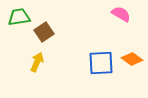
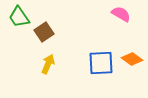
green trapezoid: rotated 115 degrees counterclockwise
yellow arrow: moved 11 px right, 2 px down
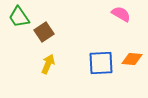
orange diamond: rotated 30 degrees counterclockwise
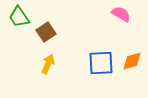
brown square: moved 2 px right
orange diamond: moved 2 px down; rotated 20 degrees counterclockwise
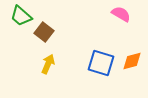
green trapezoid: moved 2 px right, 1 px up; rotated 15 degrees counterclockwise
brown square: moved 2 px left; rotated 18 degrees counterclockwise
blue square: rotated 20 degrees clockwise
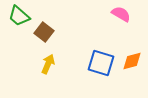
green trapezoid: moved 2 px left
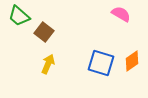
orange diamond: rotated 20 degrees counterclockwise
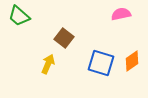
pink semicircle: rotated 42 degrees counterclockwise
brown square: moved 20 px right, 6 px down
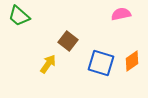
brown square: moved 4 px right, 3 px down
yellow arrow: rotated 12 degrees clockwise
